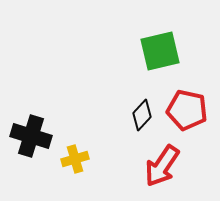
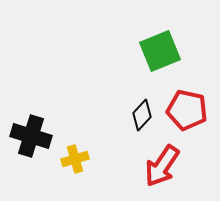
green square: rotated 9 degrees counterclockwise
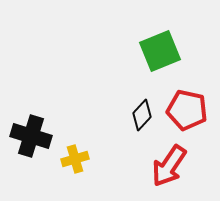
red arrow: moved 7 px right
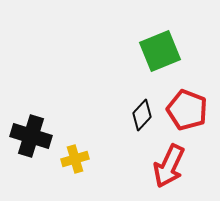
red pentagon: rotated 9 degrees clockwise
red arrow: rotated 9 degrees counterclockwise
